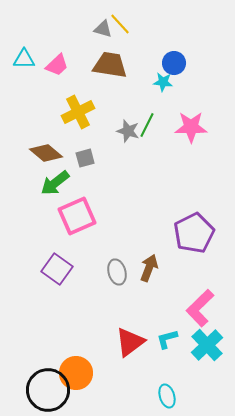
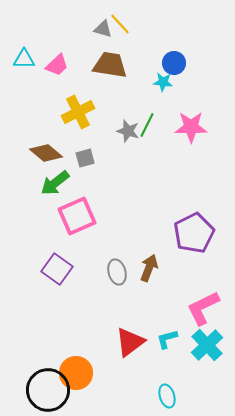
pink L-shape: moved 3 px right; rotated 18 degrees clockwise
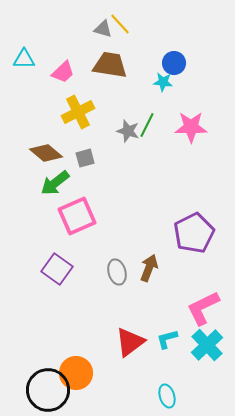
pink trapezoid: moved 6 px right, 7 px down
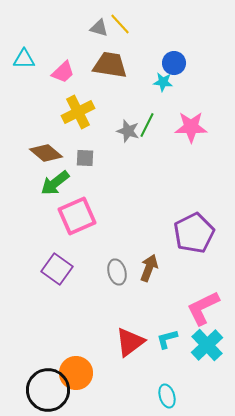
gray triangle: moved 4 px left, 1 px up
gray square: rotated 18 degrees clockwise
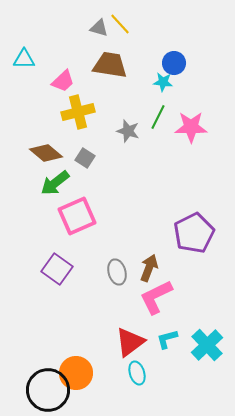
pink trapezoid: moved 9 px down
yellow cross: rotated 12 degrees clockwise
green line: moved 11 px right, 8 px up
gray square: rotated 30 degrees clockwise
pink L-shape: moved 47 px left, 11 px up
cyan ellipse: moved 30 px left, 23 px up
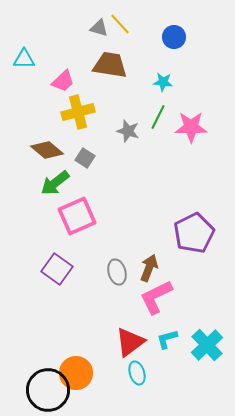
blue circle: moved 26 px up
brown diamond: moved 1 px right, 3 px up
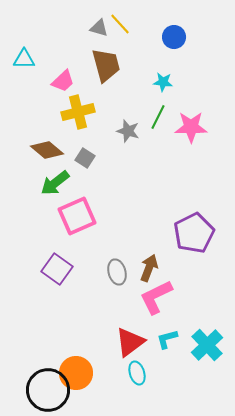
brown trapezoid: moved 4 px left; rotated 66 degrees clockwise
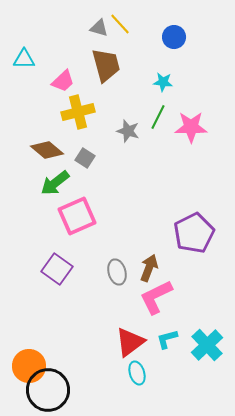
orange circle: moved 47 px left, 7 px up
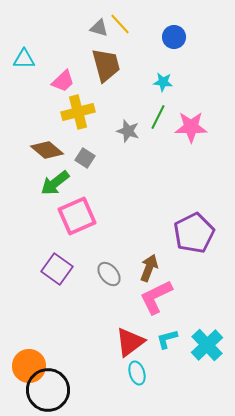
gray ellipse: moved 8 px left, 2 px down; rotated 25 degrees counterclockwise
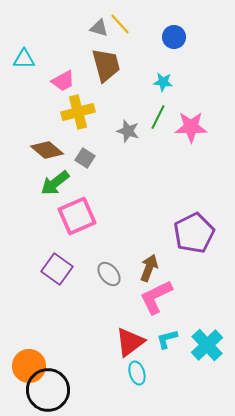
pink trapezoid: rotated 15 degrees clockwise
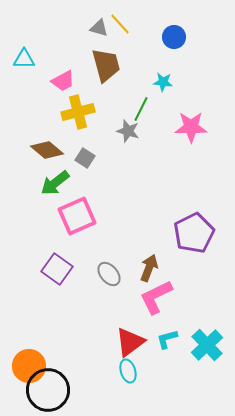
green line: moved 17 px left, 8 px up
cyan ellipse: moved 9 px left, 2 px up
